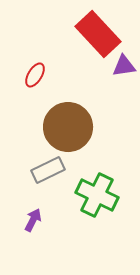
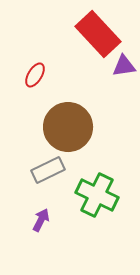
purple arrow: moved 8 px right
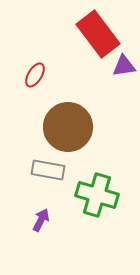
red rectangle: rotated 6 degrees clockwise
gray rectangle: rotated 36 degrees clockwise
green cross: rotated 9 degrees counterclockwise
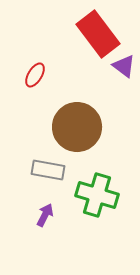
purple triangle: rotated 45 degrees clockwise
brown circle: moved 9 px right
purple arrow: moved 4 px right, 5 px up
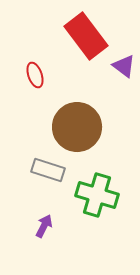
red rectangle: moved 12 px left, 2 px down
red ellipse: rotated 50 degrees counterclockwise
gray rectangle: rotated 8 degrees clockwise
purple arrow: moved 1 px left, 11 px down
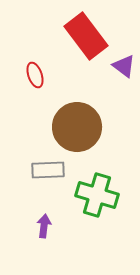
gray rectangle: rotated 20 degrees counterclockwise
purple arrow: rotated 20 degrees counterclockwise
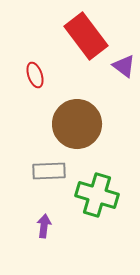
brown circle: moved 3 px up
gray rectangle: moved 1 px right, 1 px down
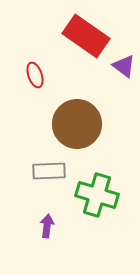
red rectangle: rotated 18 degrees counterclockwise
purple arrow: moved 3 px right
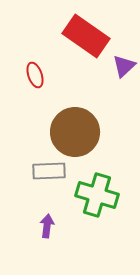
purple triangle: rotated 40 degrees clockwise
brown circle: moved 2 px left, 8 px down
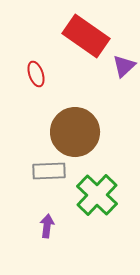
red ellipse: moved 1 px right, 1 px up
green cross: rotated 27 degrees clockwise
